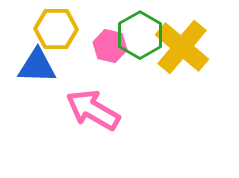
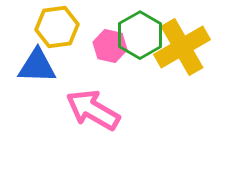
yellow hexagon: moved 1 px right, 2 px up; rotated 9 degrees counterclockwise
yellow cross: rotated 20 degrees clockwise
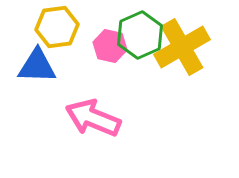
green hexagon: rotated 6 degrees clockwise
pink arrow: moved 8 px down; rotated 8 degrees counterclockwise
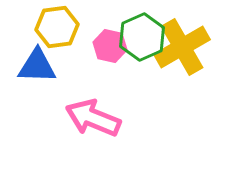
green hexagon: moved 2 px right, 2 px down
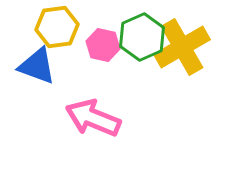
pink hexagon: moved 7 px left, 1 px up
blue triangle: rotated 18 degrees clockwise
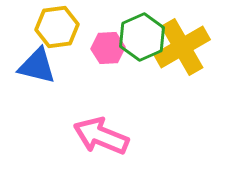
pink hexagon: moved 5 px right, 3 px down; rotated 16 degrees counterclockwise
blue triangle: rotated 6 degrees counterclockwise
pink arrow: moved 8 px right, 18 px down
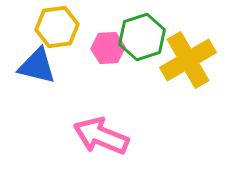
green hexagon: rotated 6 degrees clockwise
yellow cross: moved 6 px right, 13 px down
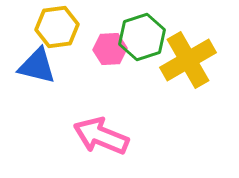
pink hexagon: moved 2 px right, 1 px down
